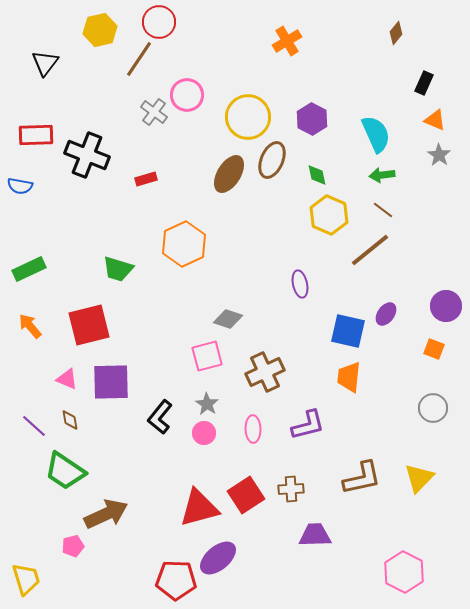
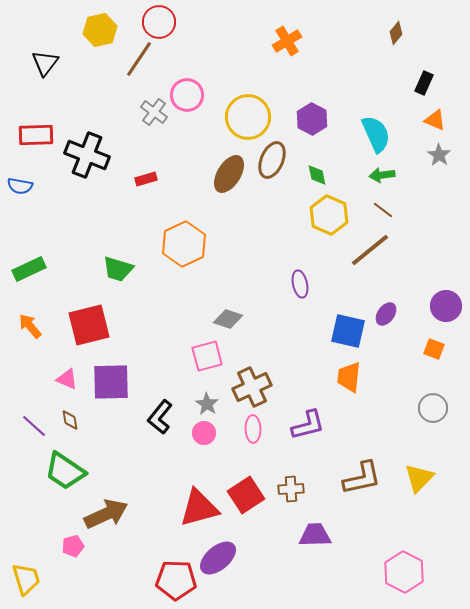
brown cross at (265, 372): moved 13 px left, 15 px down
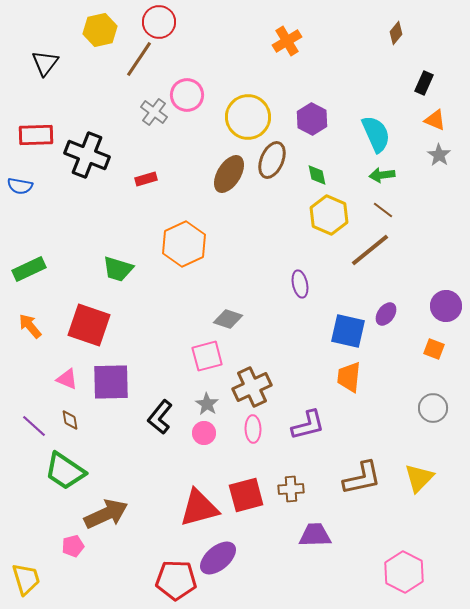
red square at (89, 325): rotated 33 degrees clockwise
red square at (246, 495): rotated 18 degrees clockwise
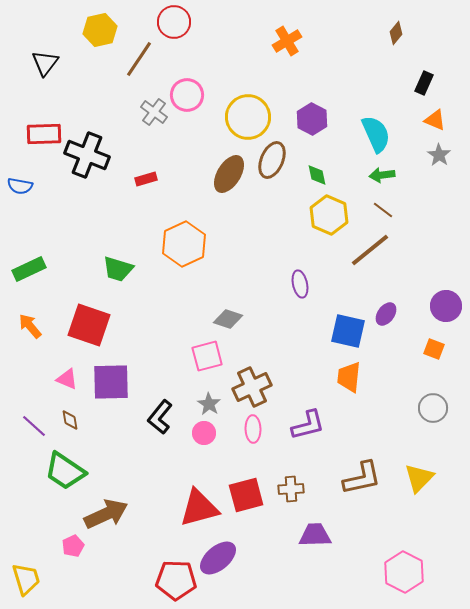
red circle at (159, 22): moved 15 px right
red rectangle at (36, 135): moved 8 px right, 1 px up
gray star at (207, 404): moved 2 px right
pink pentagon at (73, 546): rotated 10 degrees counterclockwise
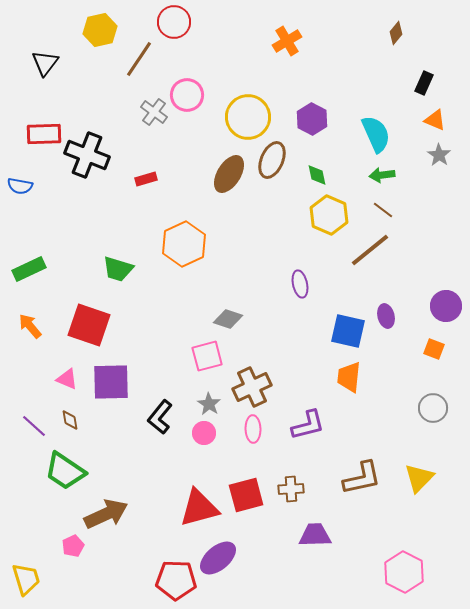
purple ellipse at (386, 314): moved 2 px down; rotated 50 degrees counterclockwise
